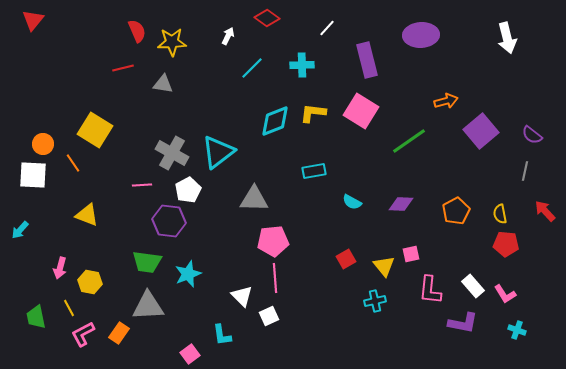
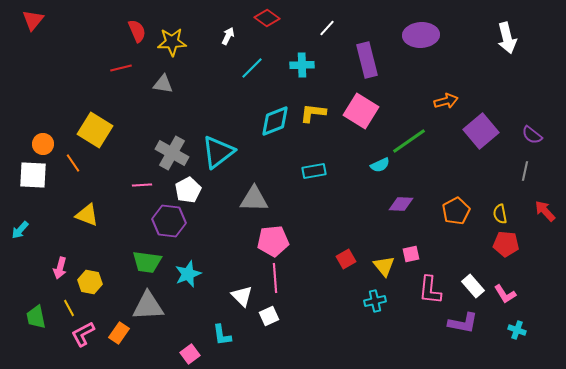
red line at (123, 68): moved 2 px left
cyan semicircle at (352, 202): moved 28 px right, 37 px up; rotated 54 degrees counterclockwise
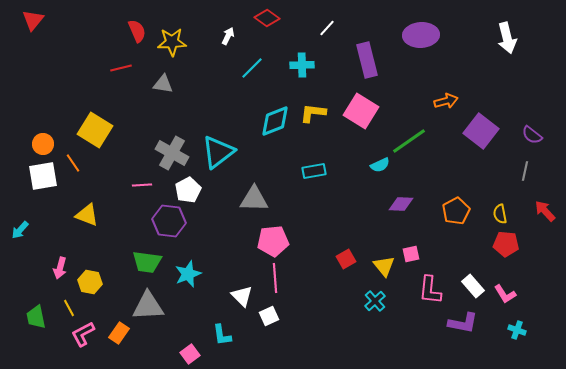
purple square at (481, 131): rotated 12 degrees counterclockwise
white square at (33, 175): moved 10 px right, 1 px down; rotated 12 degrees counterclockwise
cyan cross at (375, 301): rotated 30 degrees counterclockwise
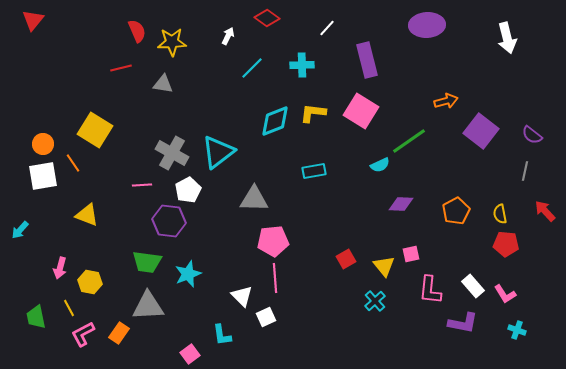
purple ellipse at (421, 35): moved 6 px right, 10 px up
white square at (269, 316): moved 3 px left, 1 px down
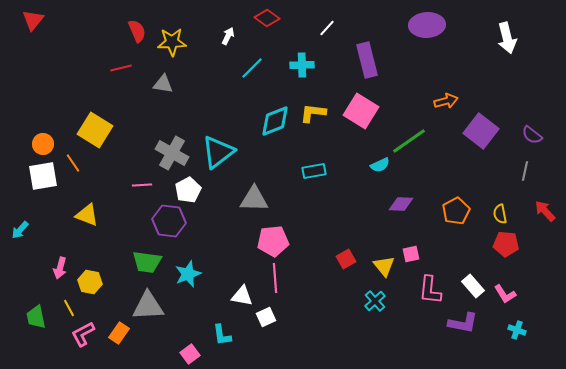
white triangle at (242, 296): rotated 35 degrees counterclockwise
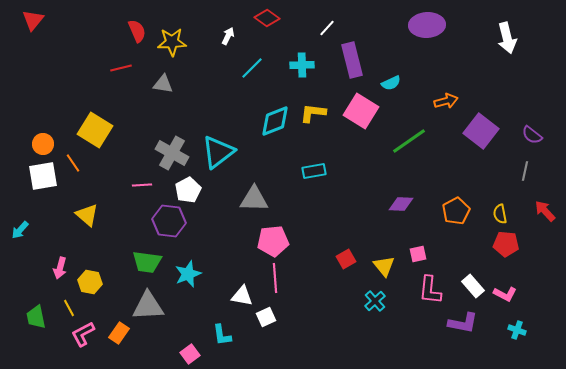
purple rectangle at (367, 60): moved 15 px left
cyan semicircle at (380, 165): moved 11 px right, 82 px up
yellow triangle at (87, 215): rotated 20 degrees clockwise
pink square at (411, 254): moved 7 px right
pink L-shape at (505, 294): rotated 30 degrees counterclockwise
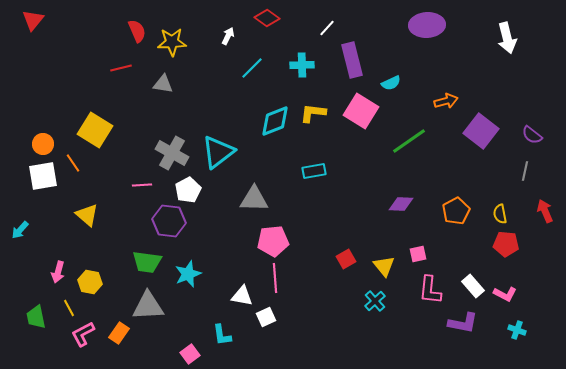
red arrow at (545, 211): rotated 20 degrees clockwise
pink arrow at (60, 268): moved 2 px left, 4 px down
